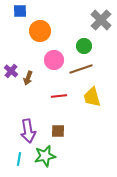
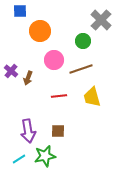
green circle: moved 1 px left, 5 px up
cyan line: rotated 48 degrees clockwise
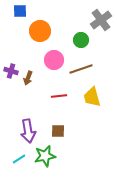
gray cross: rotated 10 degrees clockwise
green circle: moved 2 px left, 1 px up
purple cross: rotated 24 degrees counterclockwise
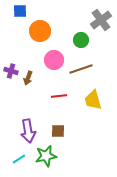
yellow trapezoid: moved 1 px right, 3 px down
green star: moved 1 px right
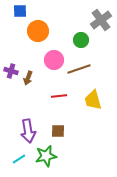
orange circle: moved 2 px left
brown line: moved 2 px left
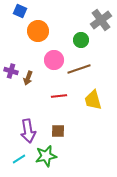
blue square: rotated 24 degrees clockwise
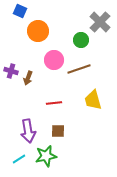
gray cross: moved 1 px left, 2 px down; rotated 10 degrees counterclockwise
red line: moved 5 px left, 7 px down
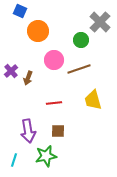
purple cross: rotated 32 degrees clockwise
cyan line: moved 5 px left, 1 px down; rotated 40 degrees counterclockwise
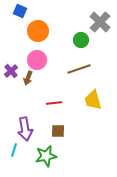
pink circle: moved 17 px left
purple arrow: moved 3 px left, 2 px up
cyan line: moved 10 px up
